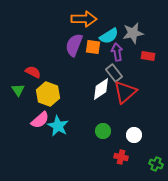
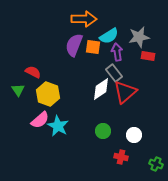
gray star: moved 6 px right, 4 px down
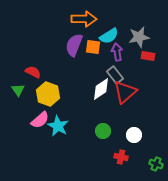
gray rectangle: moved 1 px right, 2 px down
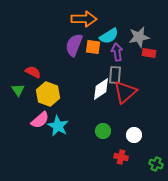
red rectangle: moved 1 px right, 3 px up
gray rectangle: rotated 42 degrees clockwise
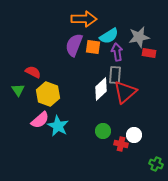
white diamond: rotated 10 degrees counterclockwise
red cross: moved 13 px up
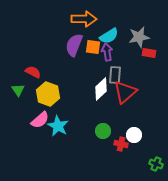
purple arrow: moved 10 px left
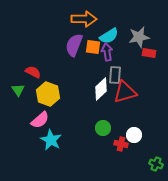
red triangle: rotated 25 degrees clockwise
cyan star: moved 7 px left, 14 px down
green circle: moved 3 px up
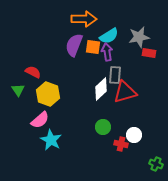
green circle: moved 1 px up
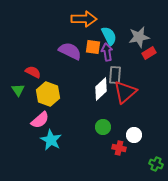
cyan semicircle: rotated 84 degrees counterclockwise
purple semicircle: moved 4 px left, 6 px down; rotated 95 degrees clockwise
red rectangle: rotated 40 degrees counterclockwise
red triangle: rotated 25 degrees counterclockwise
red cross: moved 2 px left, 4 px down
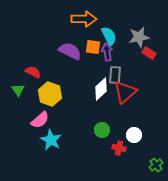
red rectangle: rotated 64 degrees clockwise
yellow hexagon: moved 2 px right
green circle: moved 1 px left, 3 px down
green cross: moved 1 px down; rotated 32 degrees clockwise
